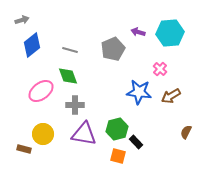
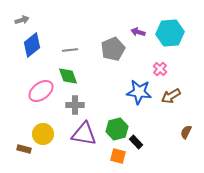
gray line: rotated 21 degrees counterclockwise
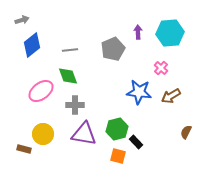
purple arrow: rotated 72 degrees clockwise
pink cross: moved 1 px right, 1 px up
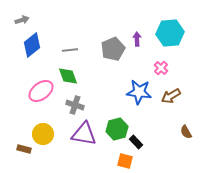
purple arrow: moved 1 px left, 7 px down
gray cross: rotated 18 degrees clockwise
brown semicircle: rotated 56 degrees counterclockwise
orange square: moved 7 px right, 5 px down
